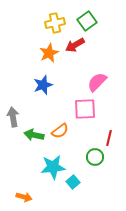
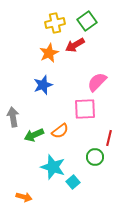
green arrow: rotated 36 degrees counterclockwise
cyan star: rotated 25 degrees clockwise
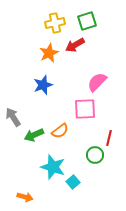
green square: rotated 18 degrees clockwise
gray arrow: rotated 24 degrees counterclockwise
green circle: moved 2 px up
orange arrow: moved 1 px right
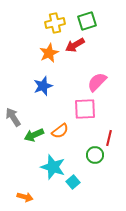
blue star: moved 1 px down
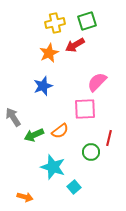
green circle: moved 4 px left, 3 px up
cyan square: moved 1 px right, 5 px down
